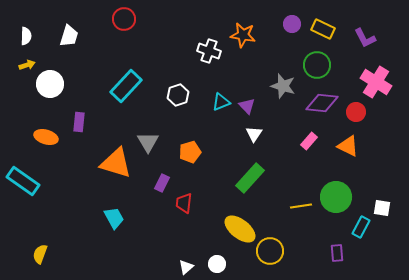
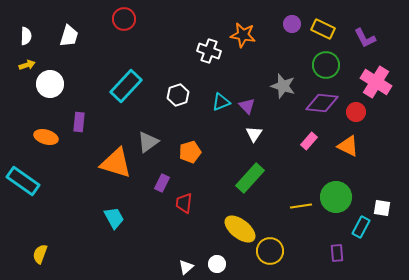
green circle at (317, 65): moved 9 px right
gray triangle at (148, 142): rotated 25 degrees clockwise
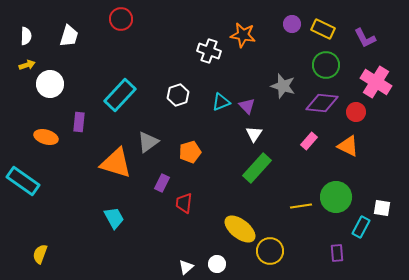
red circle at (124, 19): moved 3 px left
cyan rectangle at (126, 86): moved 6 px left, 9 px down
green rectangle at (250, 178): moved 7 px right, 10 px up
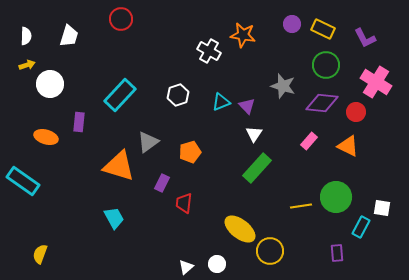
white cross at (209, 51): rotated 10 degrees clockwise
orange triangle at (116, 163): moved 3 px right, 3 px down
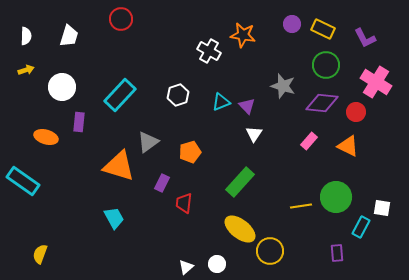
yellow arrow at (27, 65): moved 1 px left, 5 px down
white circle at (50, 84): moved 12 px right, 3 px down
green rectangle at (257, 168): moved 17 px left, 14 px down
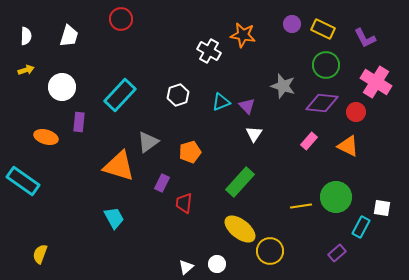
purple rectangle at (337, 253): rotated 54 degrees clockwise
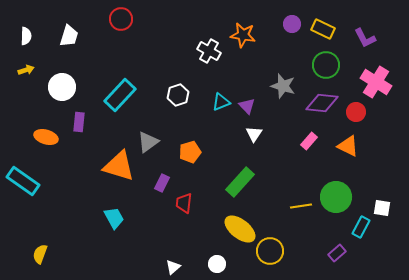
white triangle at (186, 267): moved 13 px left
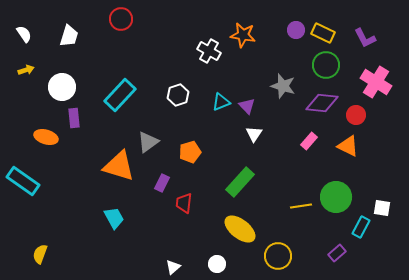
purple circle at (292, 24): moved 4 px right, 6 px down
yellow rectangle at (323, 29): moved 4 px down
white semicircle at (26, 36): moved 2 px left, 2 px up; rotated 36 degrees counterclockwise
red circle at (356, 112): moved 3 px down
purple rectangle at (79, 122): moved 5 px left, 4 px up; rotated 12 degrees counterclockwise
yellow circle at (270, 251): moved 8 px right, 5 px down
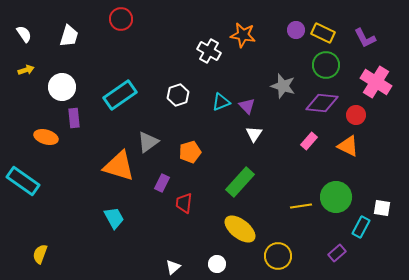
cyan rectangle at (120, 95): rotated 12 degrees clockwise
